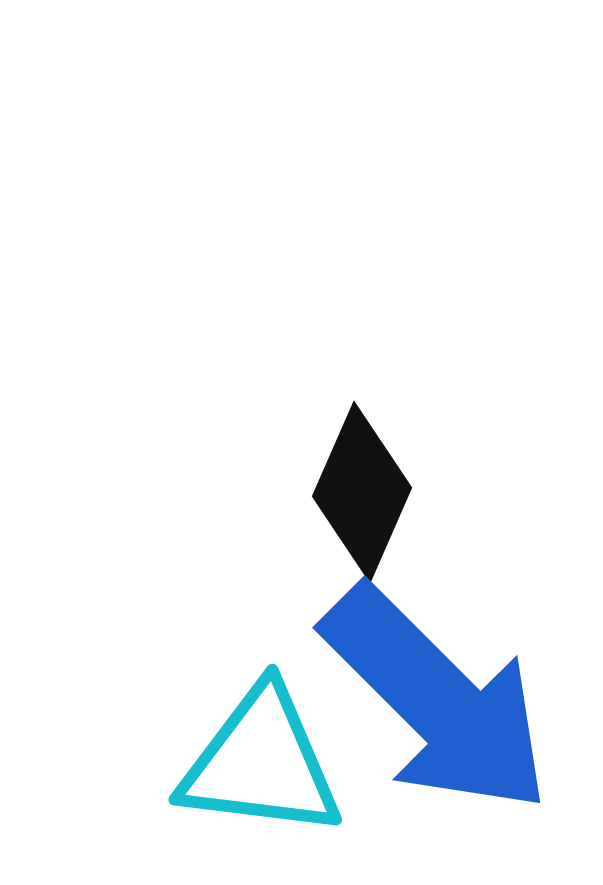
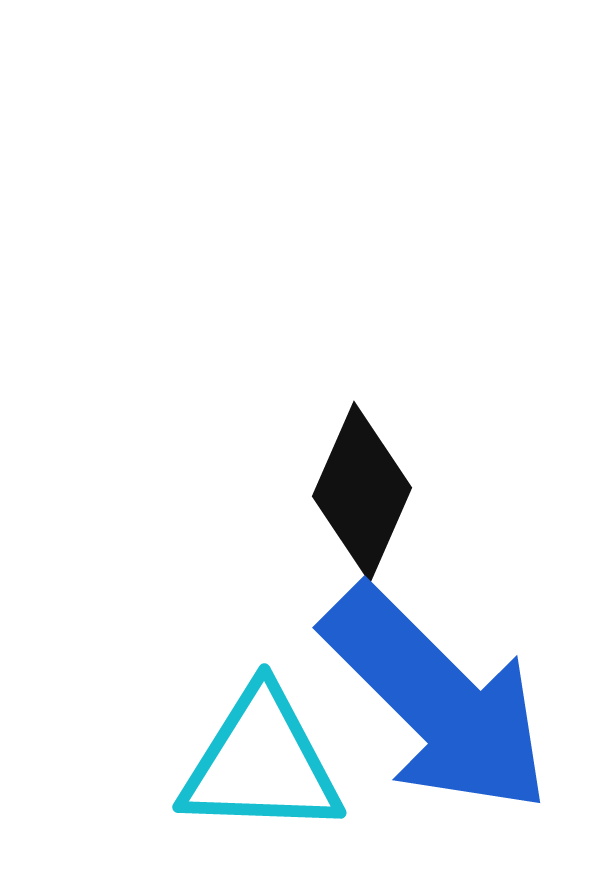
cyan triangle: rotated 5 degrees counterclockwise
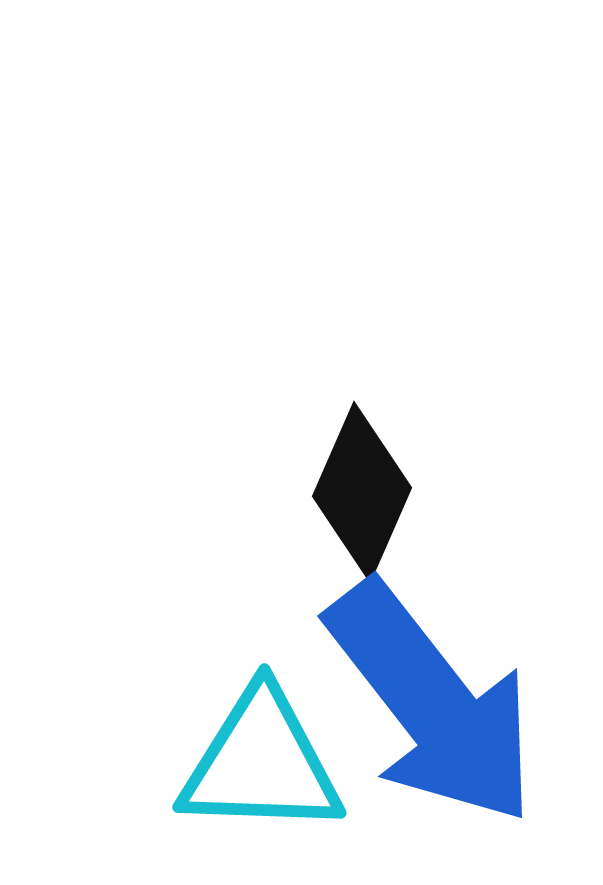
blue arrow: moved 5 px left, 3 px down; rotated 7 degrees clockwise
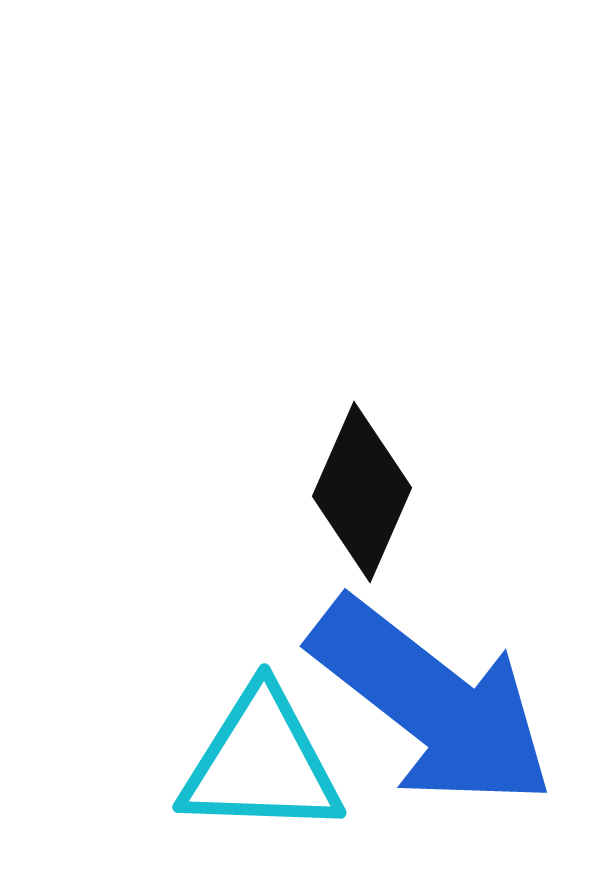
blue arrow: rotated 14 degrees counterclockwise
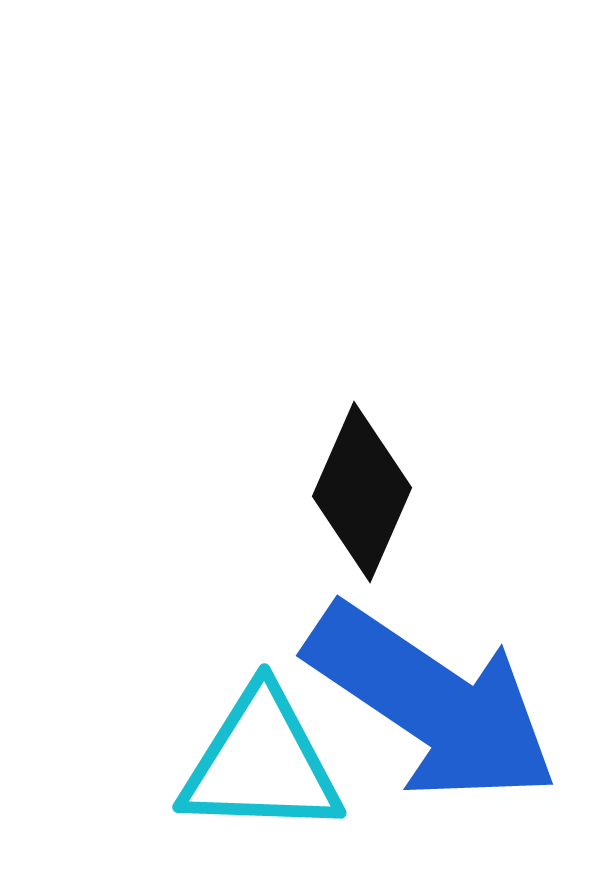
blue arrow: rotated 4 degrees counterclockwise
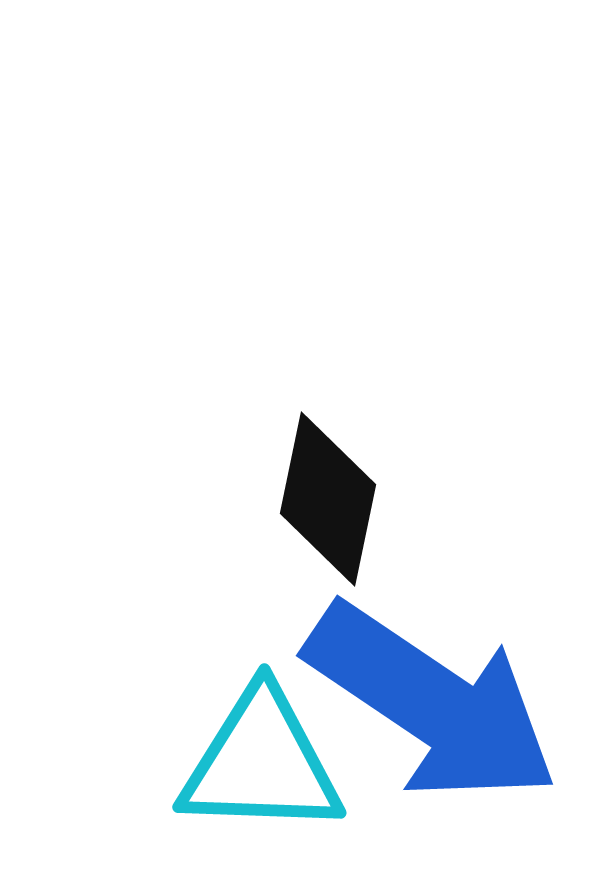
black diamond: moved 34 px left, 7 px down; rotated 12 degrees counterclockwise
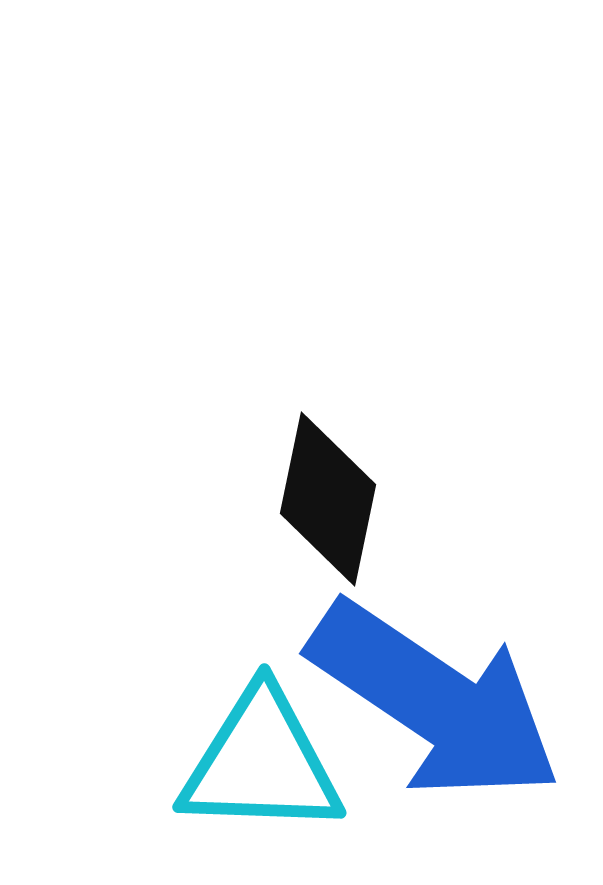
blue arrow: moved 3 px right, 2 px up
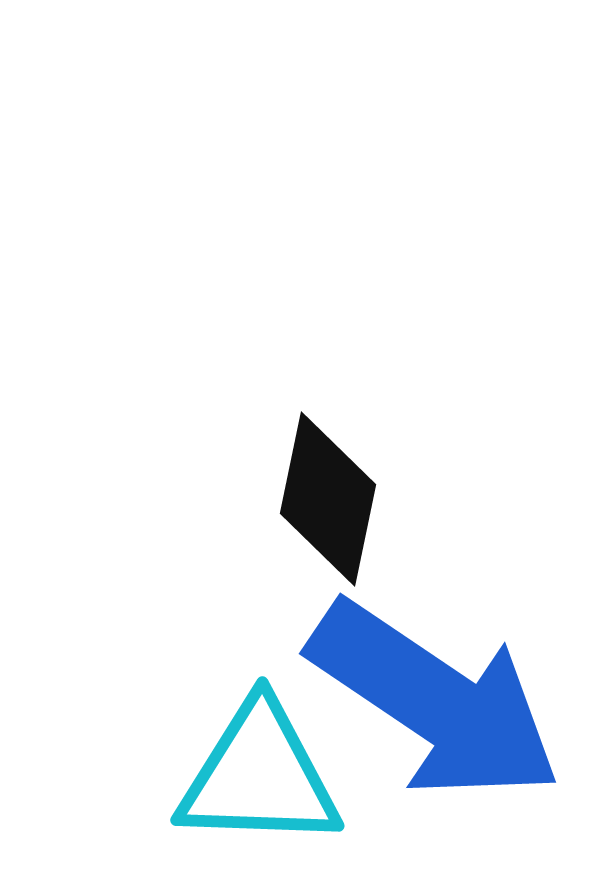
cyan triangle: moved 2 px left, 13 px down
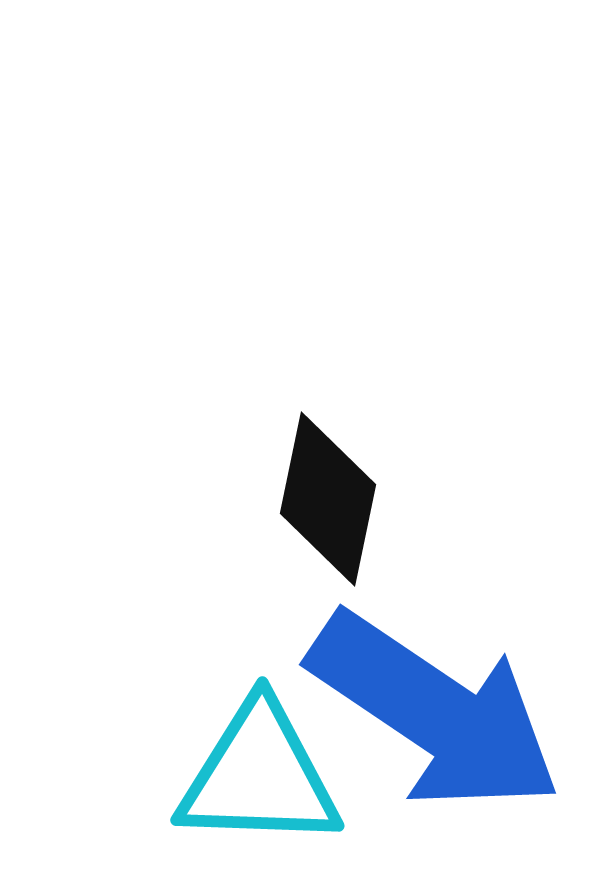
blue arrow: moved 11 px down
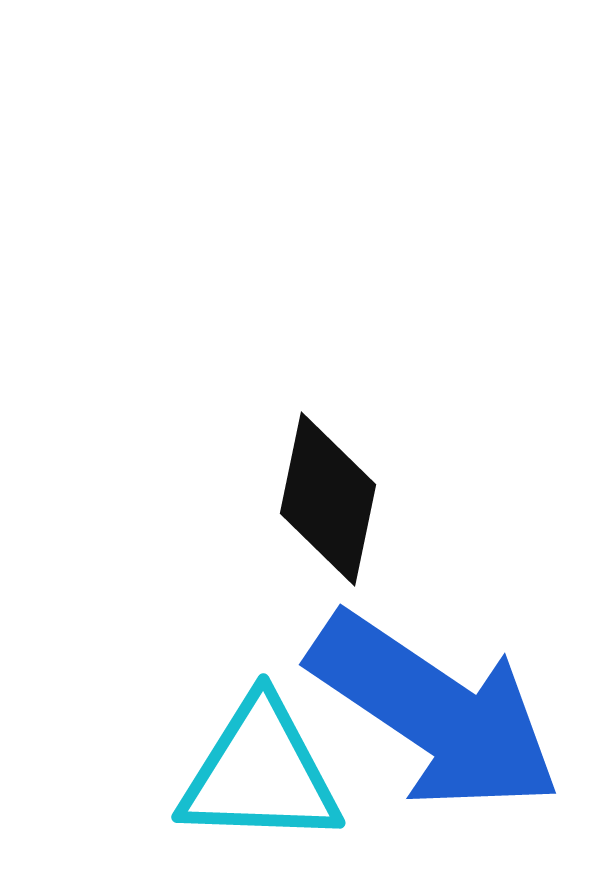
cyan triangle: moved 1 px right, 3 px up
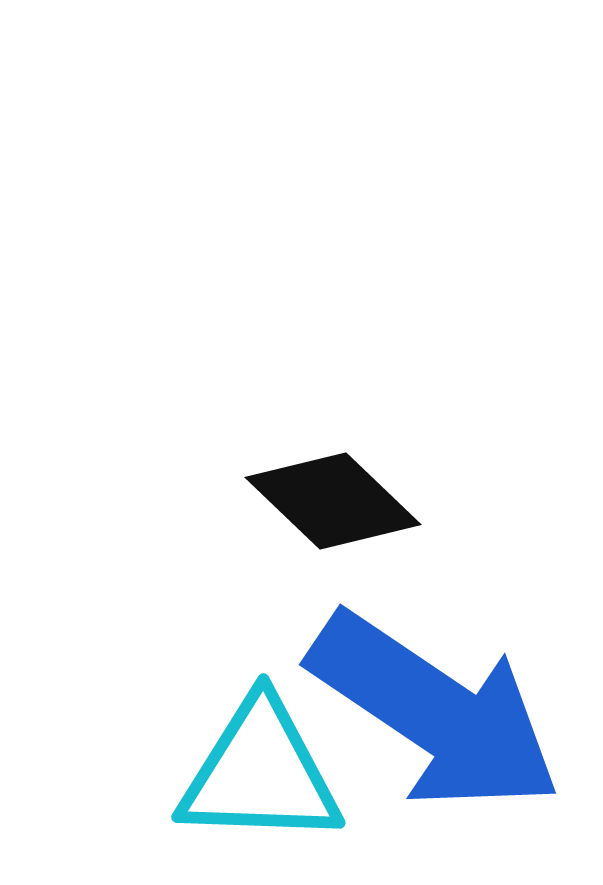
black diamond: moved 5 px right, 2 px down; rotated 58 degrees counterclockwise
